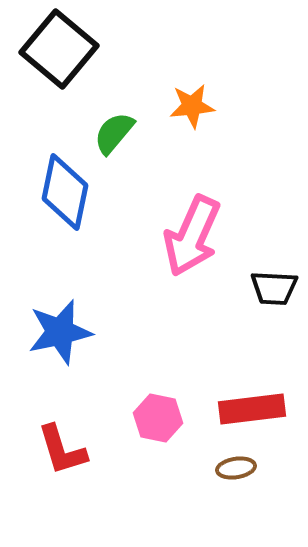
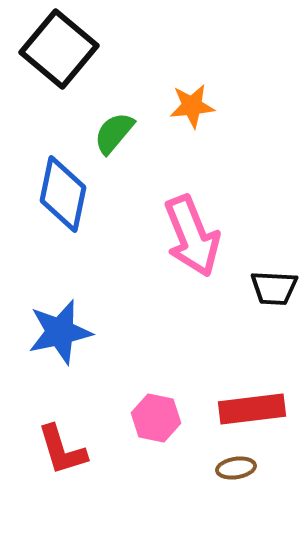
blue diamond: moved 2 px left, 2 px down
pink arrow: rotated 46 degrees counterclockwise
pink hexagon: moved 2 px left
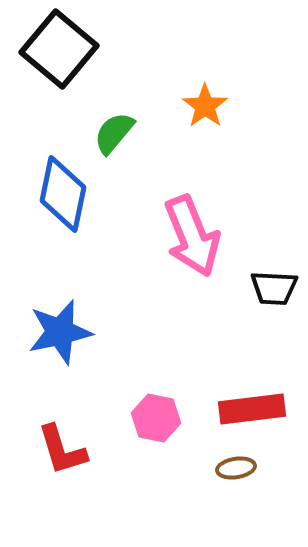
orange star: moved 13 px right; rotated 30 degrees counterclockwise
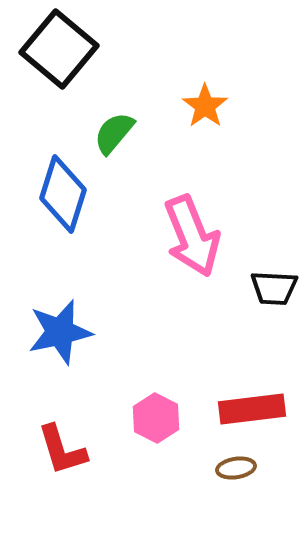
blue diamond: rotated 6 degrees clockwise
pink hexagon: rotated 15 degrees clockwise
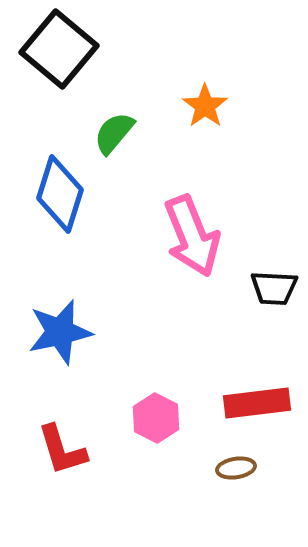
blue diamond: moved 3 px left
red rectangle: moved 5 px right, 6 px up
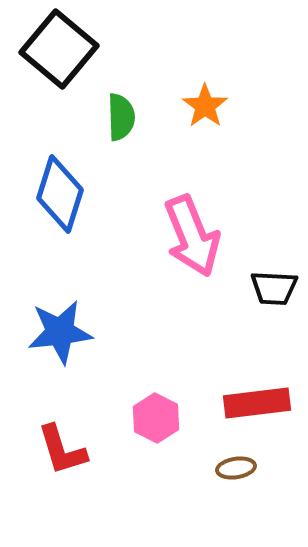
green semicircle: moved 7 px right, 16 px up; rotated 138 degrees clockwise
blue star: rotated 6 degrees clockwise
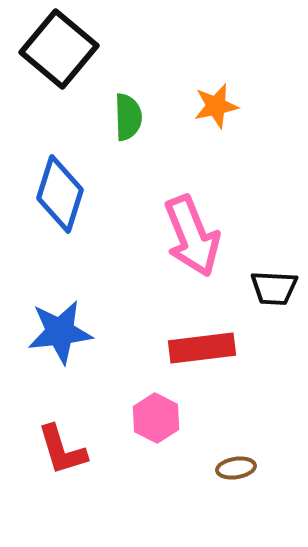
orange star: moved 11 px right; rotated 24 degrees clockwise
green semicircle: moved 7 px right
red rectangle: moved 55 px left, 55 px up
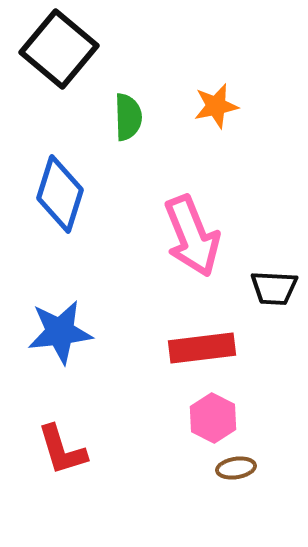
pink hexagon: moved 57 px right
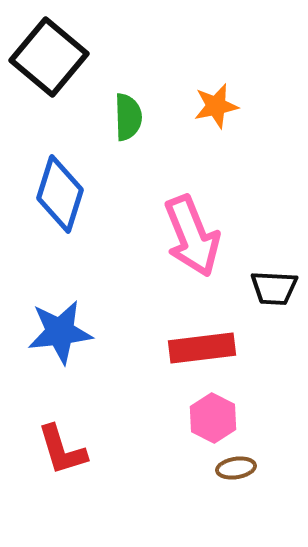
black square: moved 10 px left, 8 px down
